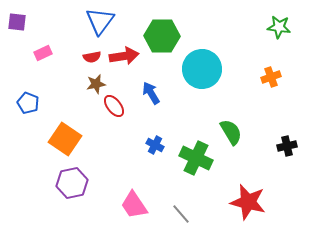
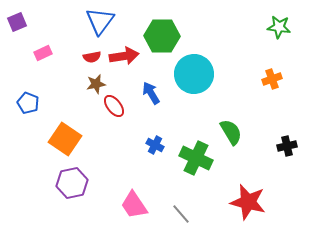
purple square: rotated 30 degrees counterclockwise
cyan circle: moved 8 px left, 5 px down
orange cross: moved 1 px right, 2 px down
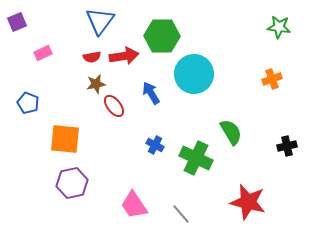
orange square: rotated 28 degrees counterclockwise
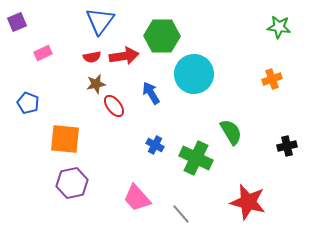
pink trapezoid: moved 3 px right, 7 px up; rotated 8 degrees counterclockwise
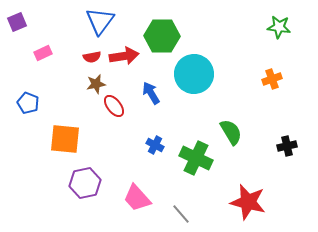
purple hexagon: moved 13 px right
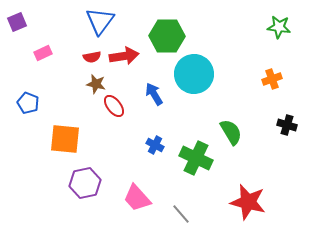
green hexagon: moved 5 px right
brown star: rotated 24 degrees clockwise
blue arrow: moved 3 px right, 1 px down
black cross: moved 21 px up; rotated 30 degrees clockwise
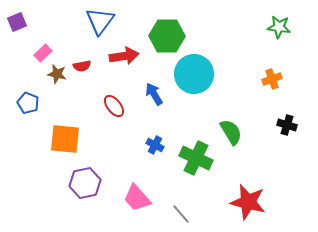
pink rectangle: rotated 18 degrees counterclockwise
red semicircle: moved 10 px left, 9 px down
brown star: moved 39 px left, 10 px up
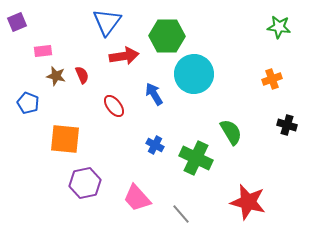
blue triangle: moved 7 px right, 1 px down
pink rectangle: moved 2 px up; rotated 36 degrees clockwise
red semicircle: moved 9 px down; rotated 102 degrees counterclockwise
brown star: moved 1 px left, 2 px down
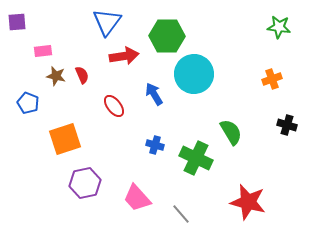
purple square: rotated 18 degrees clockwise
orange square: rotated 24 degrees counterclockwise
blue cross: rotated 12 degrees counterclockwise
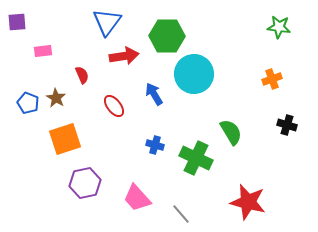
brown star: moved 22 px down; rotated 18 degrees clockwise
